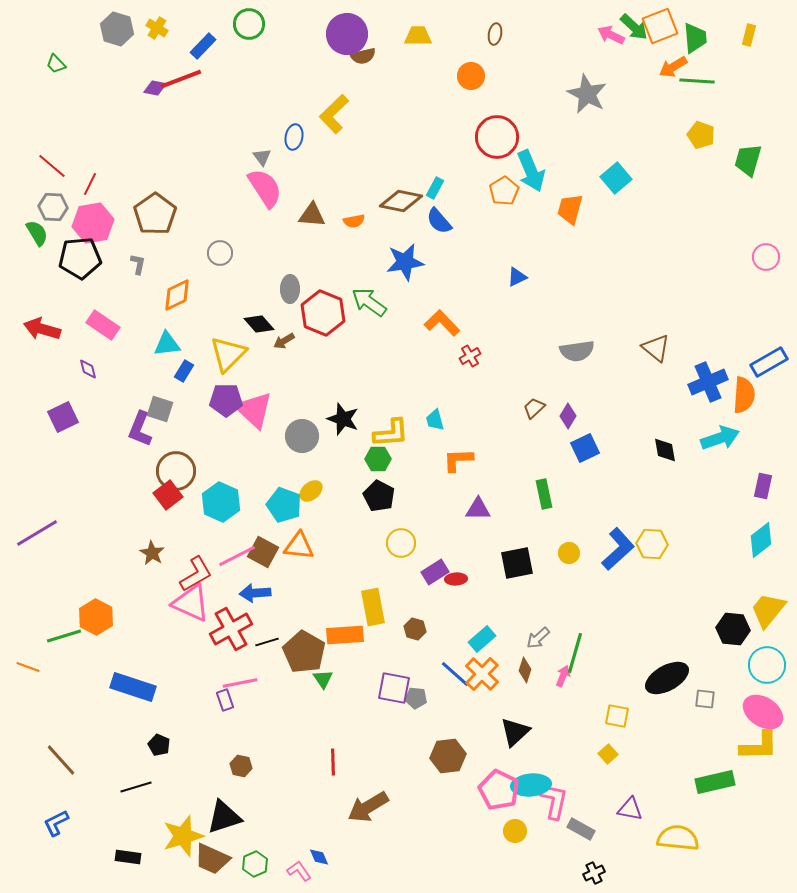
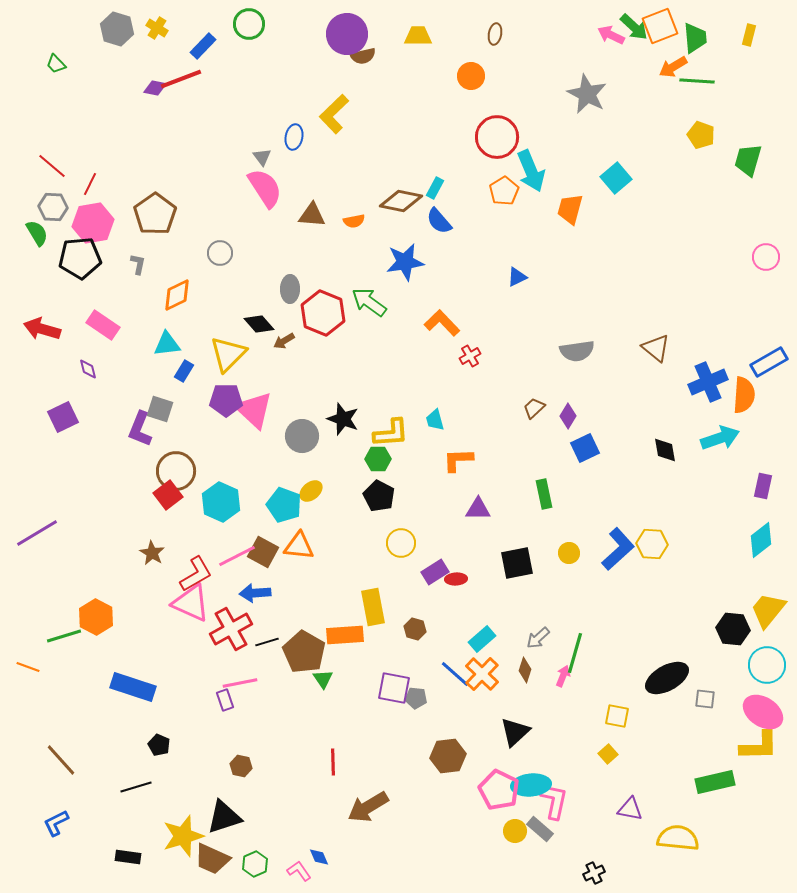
gray rectangle at (581, 829): moved 41 px left; rotated 12 degrees clockwise
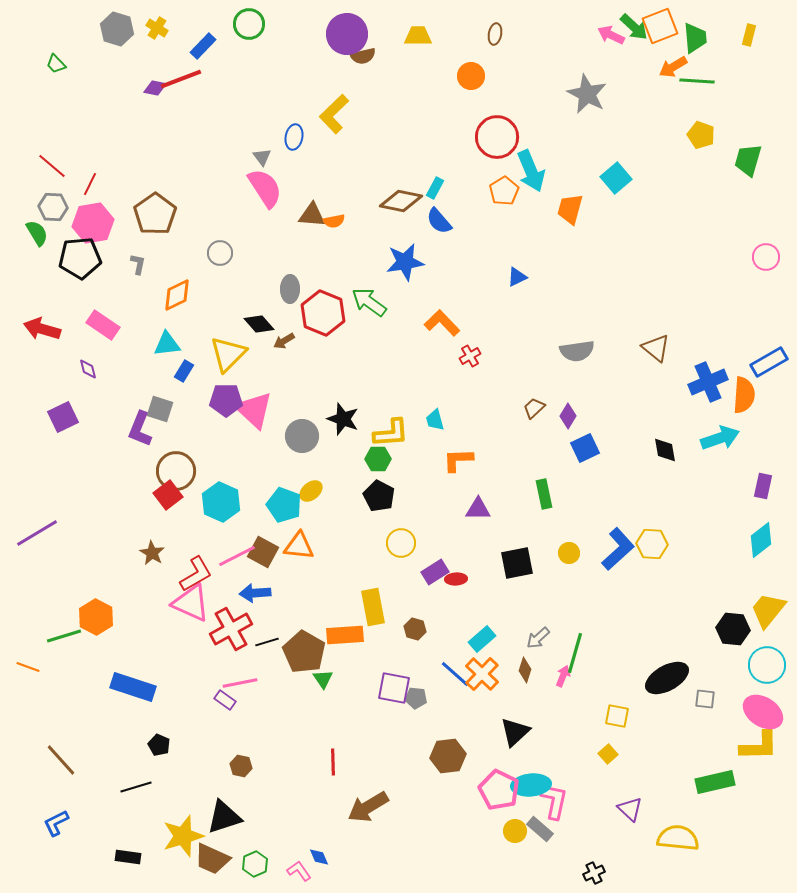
orange semicircle at (354, 221): moved 20 px left
purple rectangle at (225, 700): rotated 35 degrees counterclockwise
purple triangle at (630, 809): rotated 32 degrees clockwise
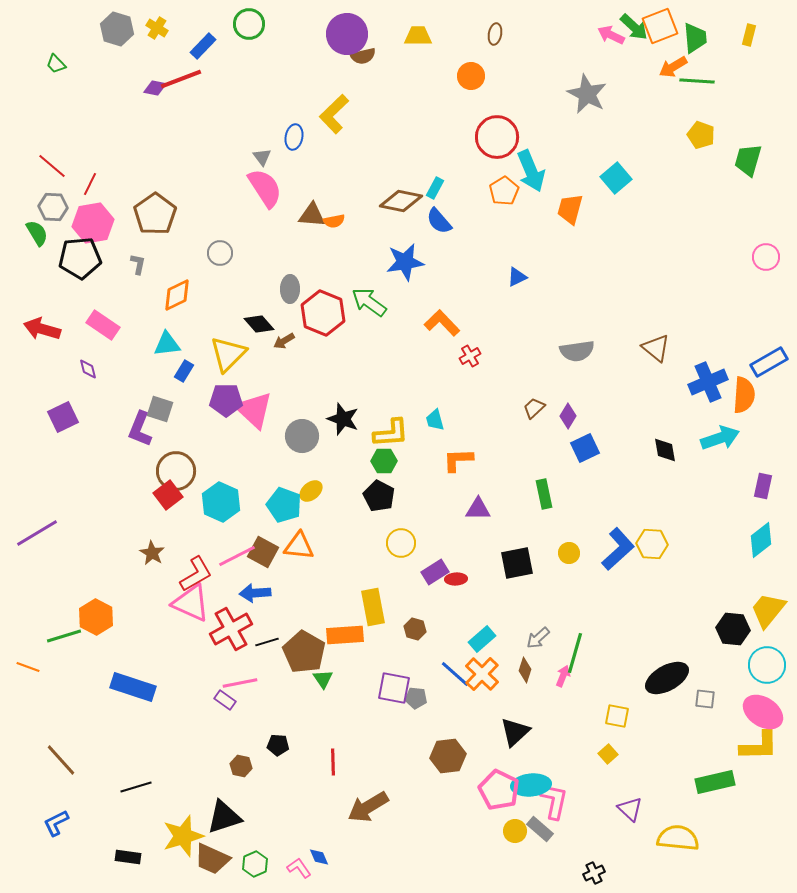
green hexagon at (378, 459): moved 6 px right, 2 px down
black pentagon at (159, 745): moved 119 px right; rotated 20 degrees counterclockwise
pink L-shape at (299, 871): moved 3 px up
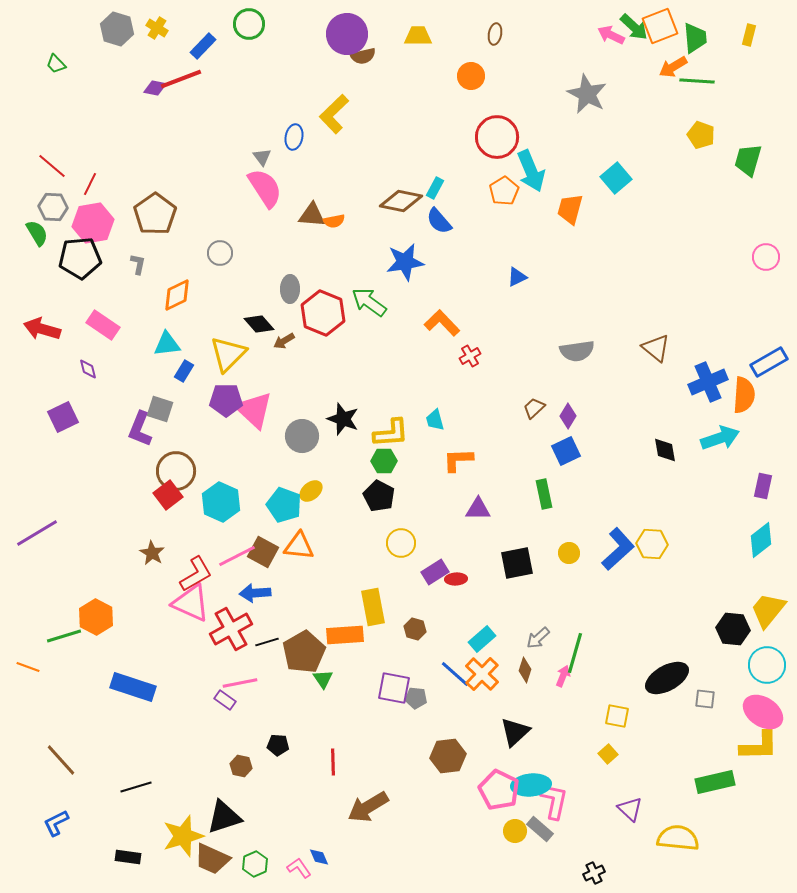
blue square at (585, 448): moved 19 px left, 3 px down
brown pentagon at (304, 652): rotated 12 degrees clockwise
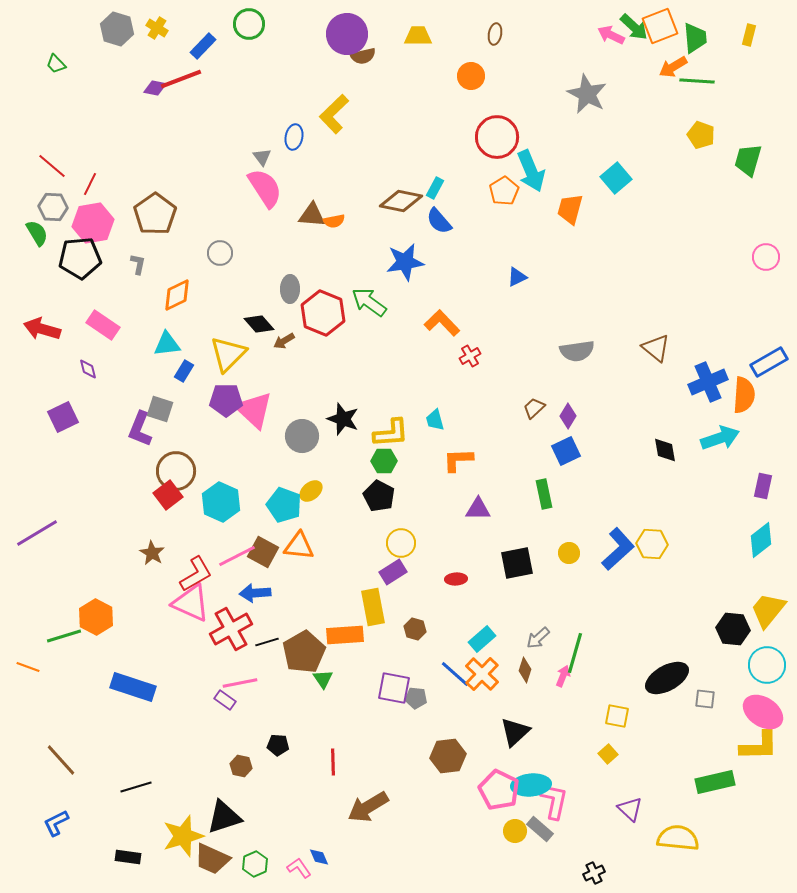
purple rectangle at (435, 572): moved 42 px left
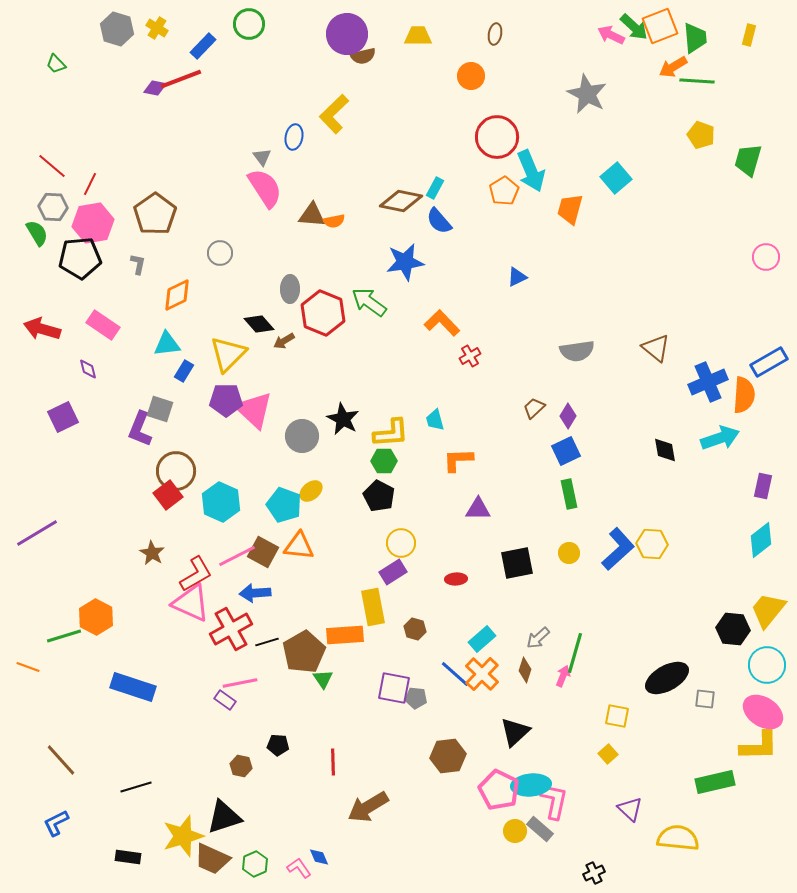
black star at (343, 419): rotated 8 degrees clockwise
green rectangle at (544, 494): moved 25 px right
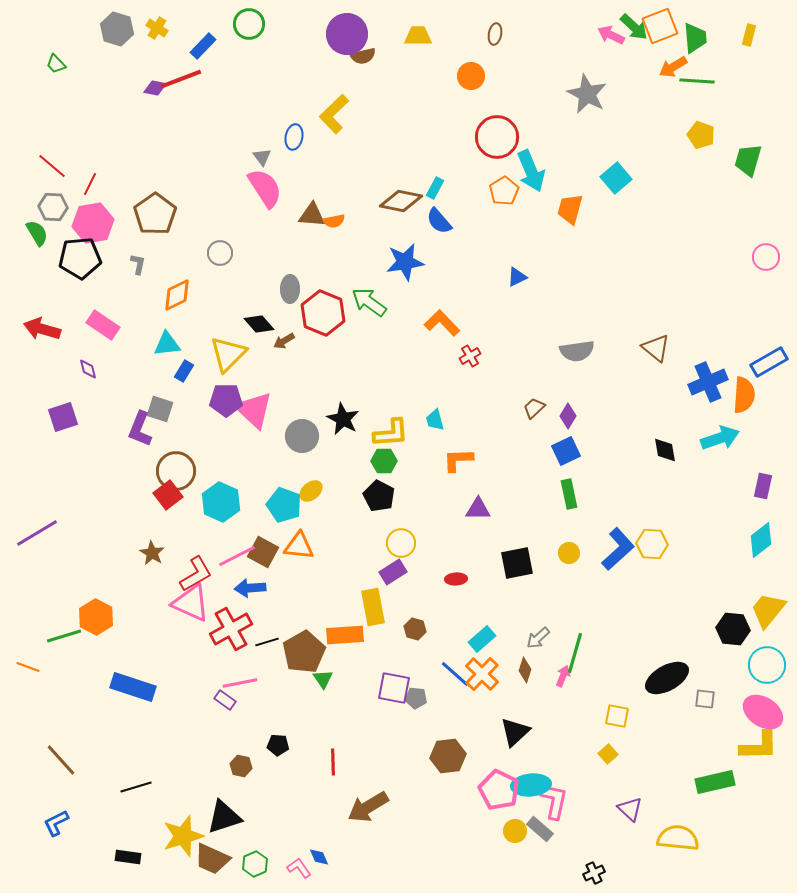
purple square at (63, 417): rotated 8 degrees clockwise
blue arrow at (255, 593): moved 5 px left, 5 px up
